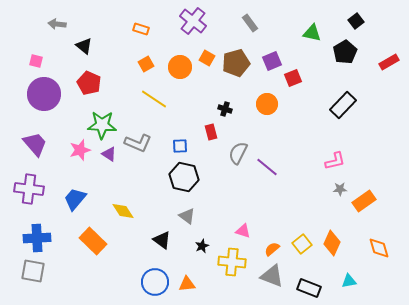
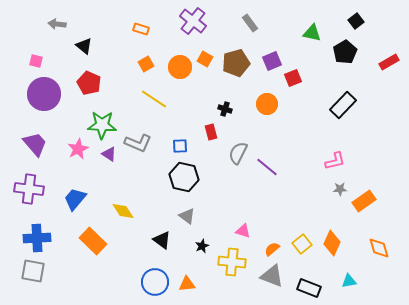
orange square at (207, 58): moved 2 px left, 1 px down
pink star at (80, 150): moved 2 px left, 1 px up; rotated 10 degrees counterclockwise
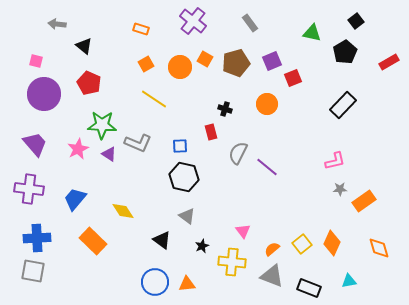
pink triangle at (243, 231): rotated 35 degrees clockwise
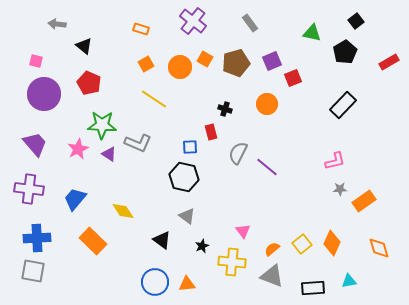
blue square at (180, 146): moved 10 px right, 1 px down
black rectangle at (309, 288): moved 4 px right; rotated 25 degrees counterclockwise
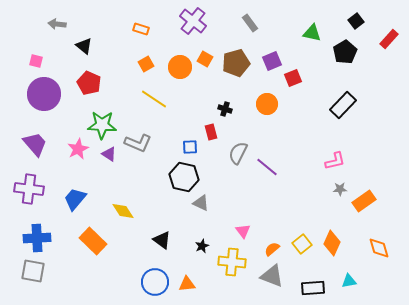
red rectangle at (389, 62): moved 23 px up; rotated 18 degrees counterclockwise
gray triangle at (187, 216): moved 14 px right, 13 px up; rotated 12 degrees counterclockwise
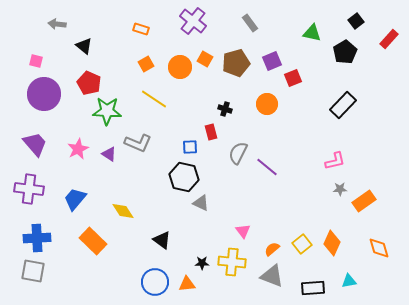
green star at (102, 125): moved 5 px right, 14 px up
black star at (202, 246): moved 17 px down; rotated 24 degrees clockwise
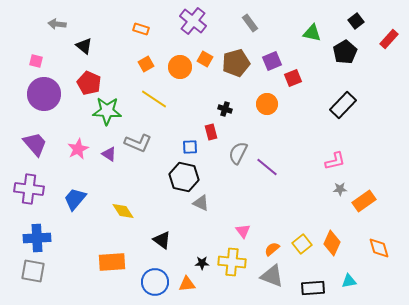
orange rectangle at (93, 241): moved 19 px right, 21 px down; rotated 48 degrees counterclockwise
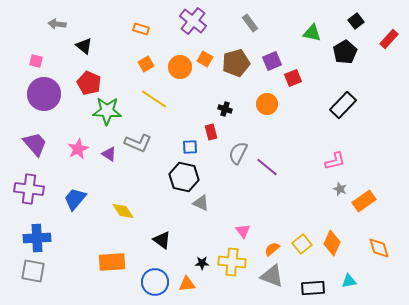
gray star at (340, 189): rotated 24 degrees clockwise
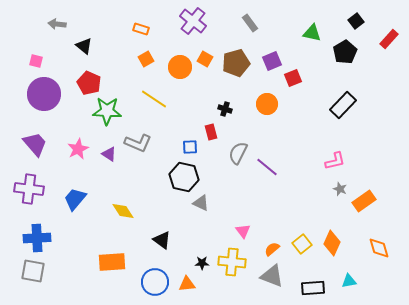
orange square at (146, 64): moved 5 px up
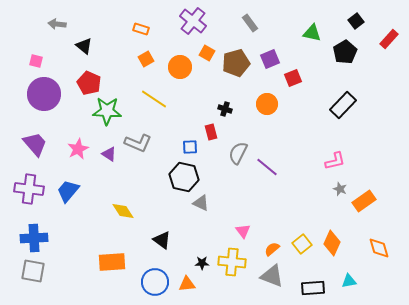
orange square at (205, 59): moved 2 px right, 6 px up
purple square at (272, 61): moved 2 px left, 2 px up
blue trapezoid at (75, 199): moved 7 px left, 8 px up
blue cross at (37, 238): moved 3 px left
